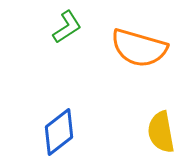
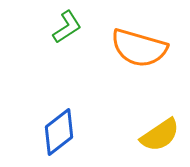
yellow semicircle: moved 1 px left, 3 px down; rotated 114 degrees counterclockwise
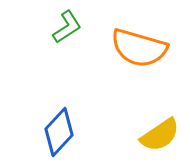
blue diamond: rotated 9 degrees counterclockwise
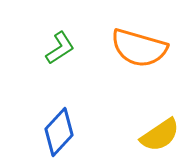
green L-shape: moved 7 px left, 21 px down
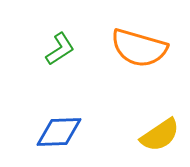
green L-shape: moved 1 px down
blue diamond: rotated 45 degrees clockwise
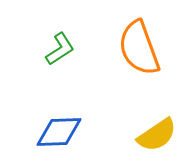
orange semicircle: rotated 54 degrees clockwise
yellow semicircle: moved 3 px left
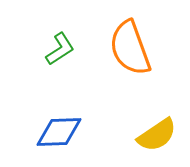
orange semicircle: moved 9 px left
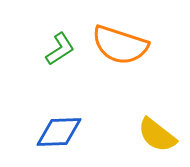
orange semicircle: moved 10 px left, 3 px up; rotated 52 degrees counterclockwise
yellow semicircle: rotated 72 degrees clockwise
